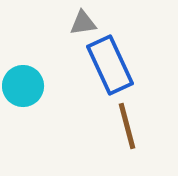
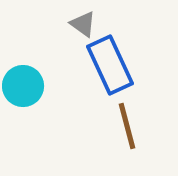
gray triangle: moved 1 px down; rotated 44 degrees clockwise
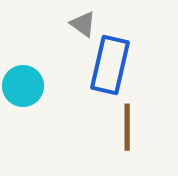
blue rectangle: rotated 38 degrees clockwise
brown line: moved 1 px down; rotated 15 degrees clockwise
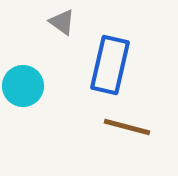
gray triangle: moved 21 px left, 2 px up
brown line: rotated 75 degrees counterclockwise
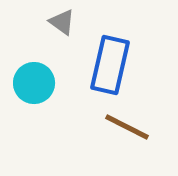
cyan circle: moved 11 px right, 3 px up
brown line: rotated 12 degrees clockwise
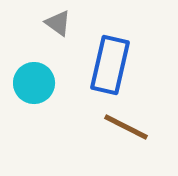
gray triangle: moved 4 px left, 1 px down
brown line: moved 1 px left
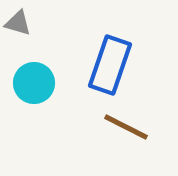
gray triangle: moved 40 px left; rotated 20 degrees counterclockwise
blue rectangle: rotated 6 degrees clockwise
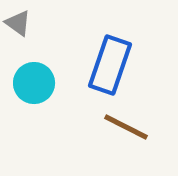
gray triangle: rotated 20 degrees clockwise
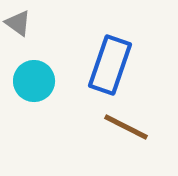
cyan circle: moved 2 px up
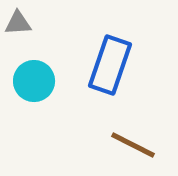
gray triangle: rotated 40 degrees counterclockwise
brown line: moved 7 px right, 18 px down
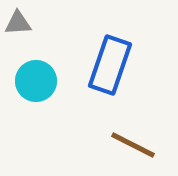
cyan circle: moved 2 px right
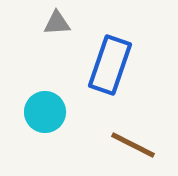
gray triangle: moved 39 px right
cyan circle: moved 9 px right, 31 px down
